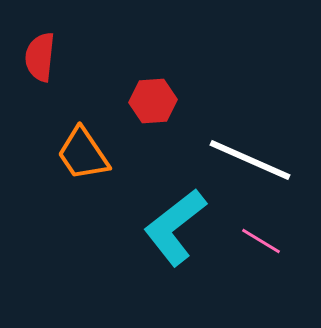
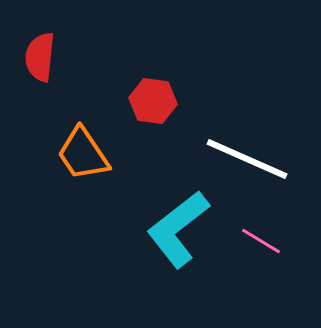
red hexagon: rotated 12 degrees clockwise
white line: moved 3 px left, 1 px up
cyan L-shape: moved 3 px right, 2 px down
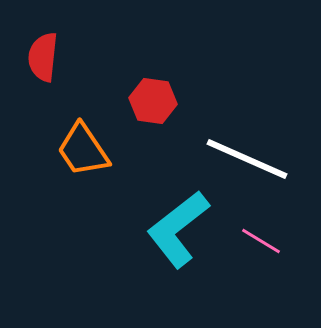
red semicircle: moved 3 px right
orange trapezoid: moved 4 px up
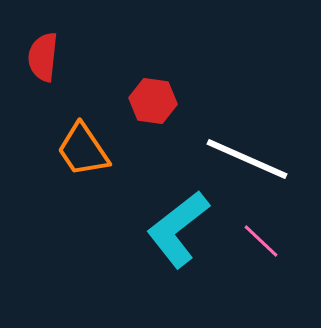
pink line: rotated 12 degrees clockwise
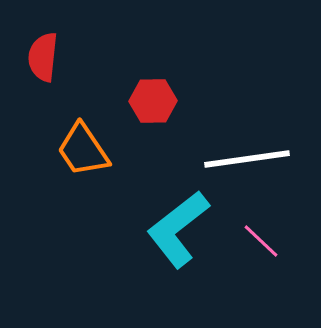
red hexagon: rotated 9 degrees counterclockwise
white line: rotated 32 degrees counterclockwise
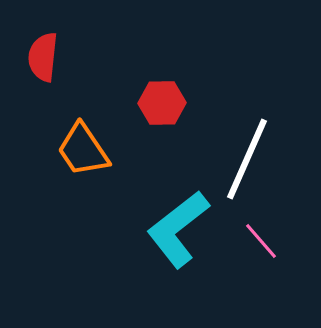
red hexagon: moved 9 px right, 2 px down
white line: rotated 58 degrees counterclockwise
pink line: rotated 6 degrees clockwise
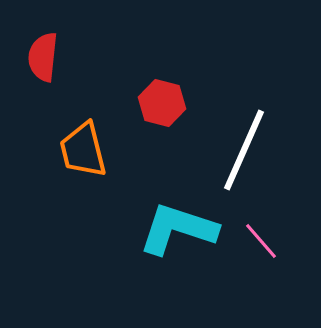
red hexagon: rotated 15 degrees clockwise
orange trapezoid: rotated 20 degrees clockwise
white line: moved 3 px left, 9 px up
cyan L-shape: rotated 56 degrees clockwise
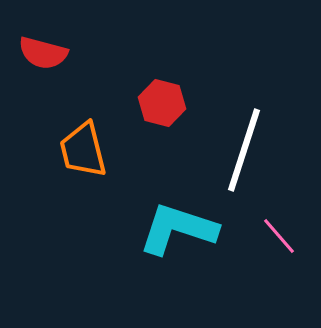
red semicircle: moved 4 px up; rotated 81 degrees counterclockwise
white line: rotated 6 degrees counterclockwise
pink line: moved 18 px right, 5 px up
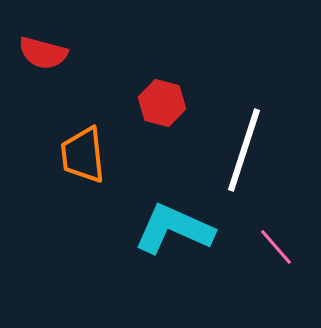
orange trapezoid: moved 5 px down; rotated 8 degrees clockwise
cyan L-shape: moved 4 px left; rotated 6 degrees clockwise
pink line: moved 3 px left, 11 px down
